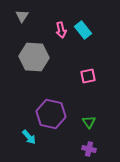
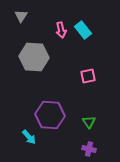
gray triangle: moved 1 px left
purple hexagon: moved 1 px left, 1 px down; rotated 8 degrees counterclockwise
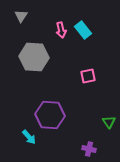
green triangle: moved 20 px right
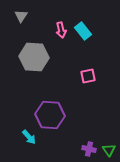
cyan rectangle: moved 1 px down
green triangle: moved 28 px down
